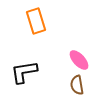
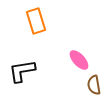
black L-shape: moved 2 px left, 1 px up
brown semicircle: moved 17 px right
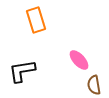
orange rectangle: moved 1 px up
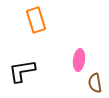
pink ellipse: rotated 50 degrees clockwise
brown semicircle: moved 1 px right, 2 px up
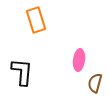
black L-shape: moved 1 px down; rotated 104 degrees clockwise
brown semicircle: rotated 24 degrees clockwise
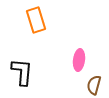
brown semicircle: moved 1 px left, 2 px down
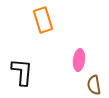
orange rectangle: moved 7 px right
brown semicircle: rotated 24 degrees counterclockwise
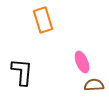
pink ellipse: moved 3 px right, 2 px down; rotated 30 degrees counterclockwise
brown semicircle: rotated 96 degrees clockwise
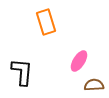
orange rectangle: moved 3 px right, 2 px down
pink ellipse: moved 3 px left, 1 px up; rotated 55 degrees clockwise
